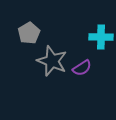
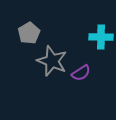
purple semicircle: moved 1 px left, 5 px down
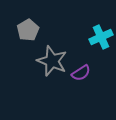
gray pentagon: moved 1 px left, 3 px up
cyan cross: rotated 25 degrees counterclockwise
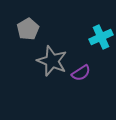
gray pentagon: moved 1 px up
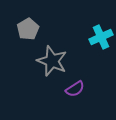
purple semicircle: moved 6 px left, 16 px down
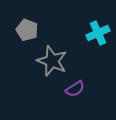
gray pentagon: moved 1 px left, 1 px down; rotated 20 degrees counterclockwise
cyan cross: moved 3 px left, 4 px up
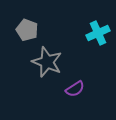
gray star: moved 5 px left, 1 px down
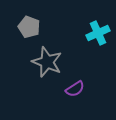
gray pentagon: moved 2 px right, 3 px up
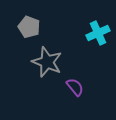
purple semicircle: moved 2 px up; rotated 96 degrees counterclockwise
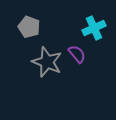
cyan cross: moved 4 px left, 5 px up
purple semicircle: moved 2 px right, 33 px up
